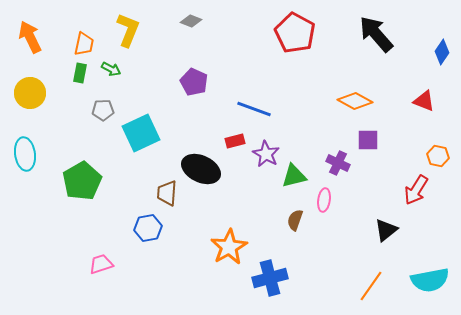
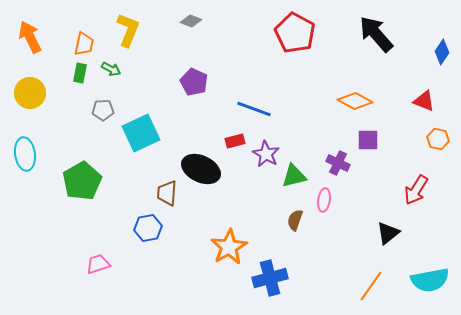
orange hexagon: moved 17 px up
black triangle: moved 2 px right, 3 px down
pink trapezoid: moved 3 px left
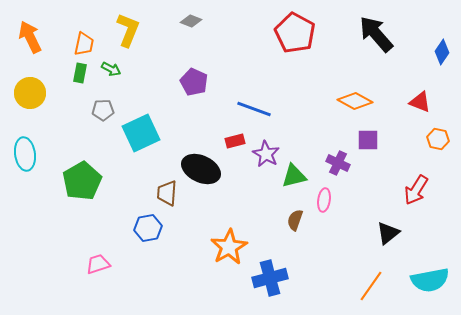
red triangle: moved 4 px left, 1 px down
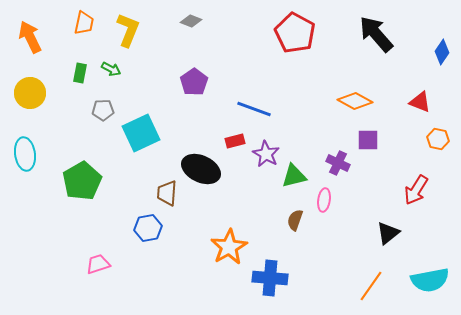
orange trapezoid: moved 21 px up
purple pentagon: rotated 12 degrees clockwise
blue cross: rotated 20 degrees clockwise
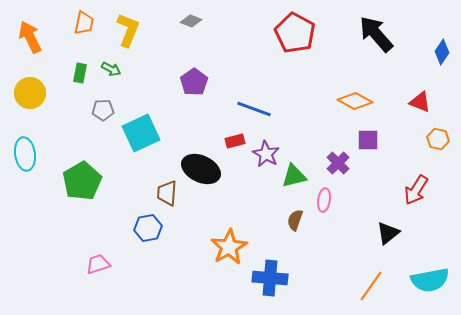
purple cross: rotated 20 degrees clockwise
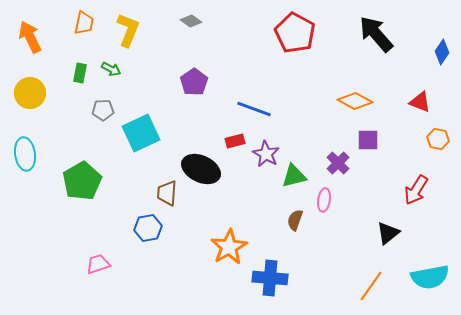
gray diamond: rotated 15 degrees clockwise
cyan semicircle: moved 3 px up
